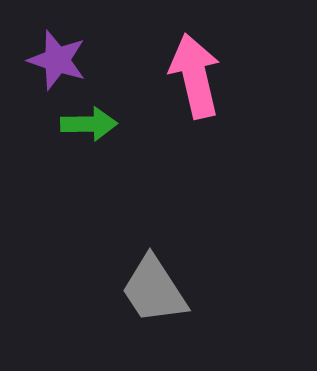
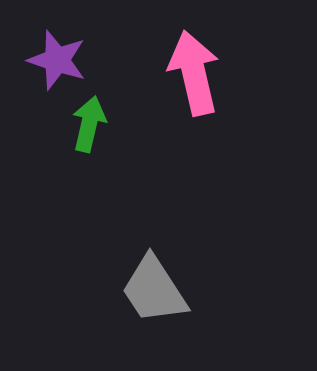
pink arrow: moved 1 px left, 3 px up
green arrow: rotated 76 degrees counterclockwise
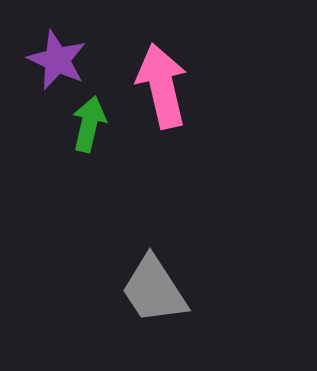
purple star: rotated 6 degrees clockwise
pink arrow: moved 32 px left, 13 px down
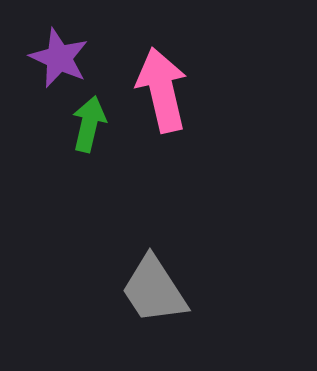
purple star: moved 2 px right, 2 px up
pink arrow: moved 4 px down
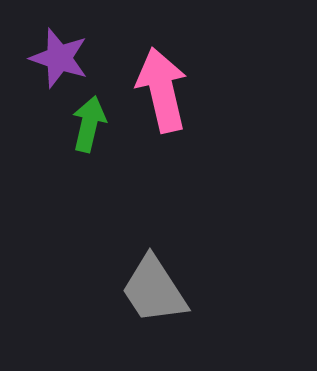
purple star: rotated 6 degrees counterclockwise
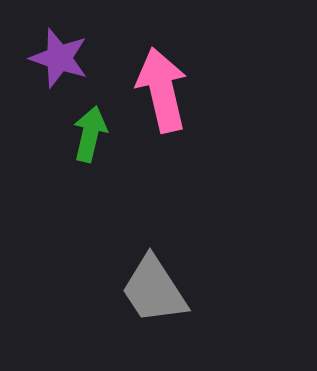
green arrow: moved 1 px right, 10 px down
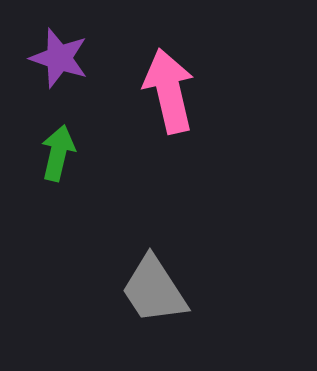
pink arrow: moved 7 px right, 1 px down
green arrow: moved 32 px left, 19 px down
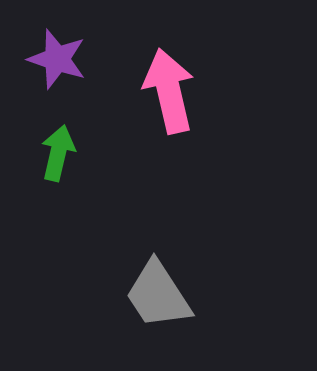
purple star: moved 2 px left, 1 px down
gray trapezoid: moved 4 px right, 5 px down
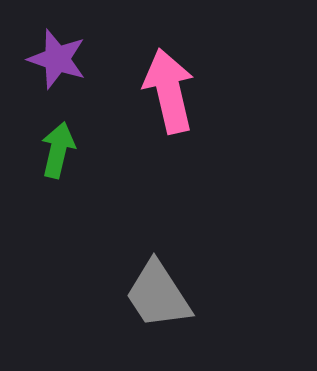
green arrow: moved 3 px up
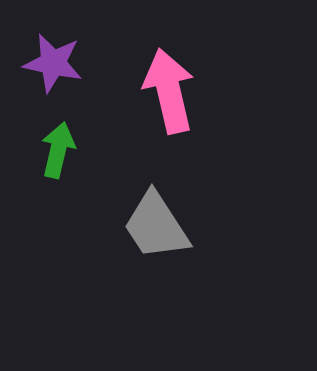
purple star: moved 4 px left, 4 px down; rotated 6 degrees counterclockwise
gray trapezoid: moved 2 px left, 69 px up
